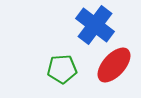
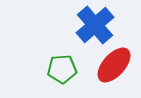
blue cross: rotated 12 degrees clockwise
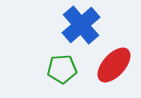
blue cross: moved 14 px left
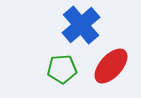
red ellipse: moved 3 px left, 1 px down
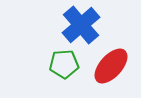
green pentagon: moved 2 px right, 5 px up
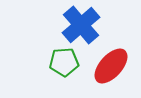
green pentagon: moved 2 px up
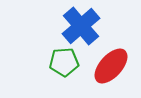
blue cross: moved 1 px down
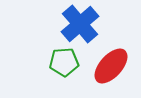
blue cross: moved 1 px left, 2 px up
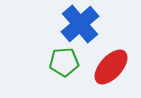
red ellipse: moved 1 px down
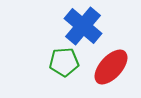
blue cross: moved 3 px right, 2 px down; rotated 9 degrees counterclockwise
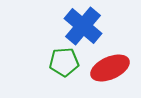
red ellipse: moved 1 px left, 1 px down; rotated 24 degrees clockwise
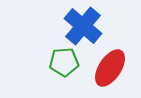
red ellipse: rotated 33 degrees counterclockwise
